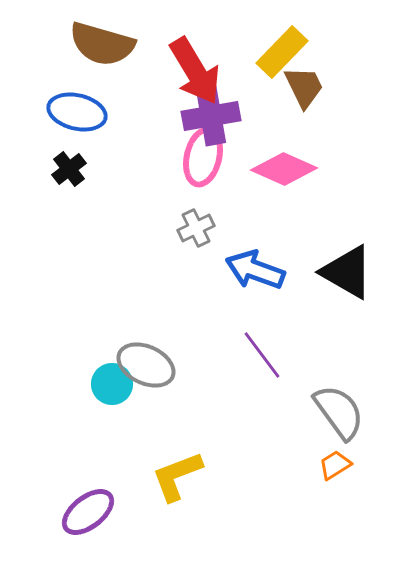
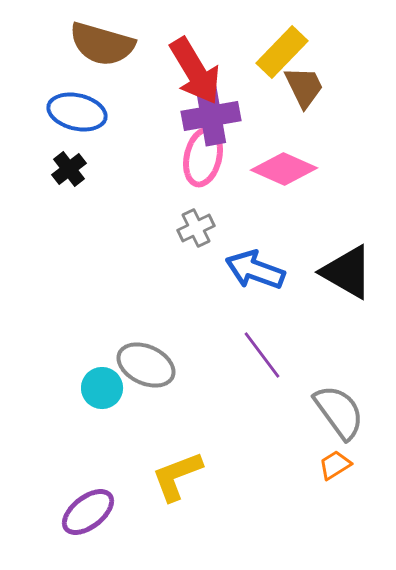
cyan circle: moved 10 px left, 4 px down
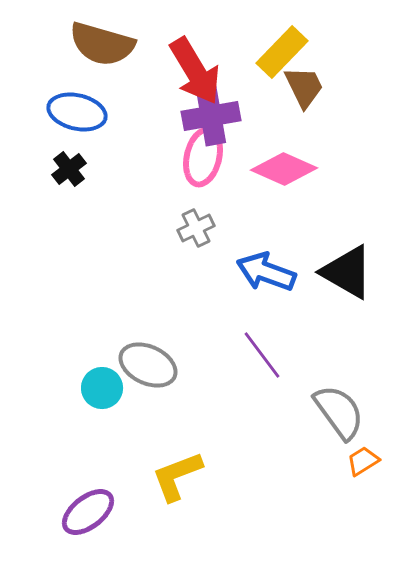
blue arrow: moved 11 px right, 2 px down
gray ellipse: moved 2 px right
orange trapezoid: moved 28 px right, 4 px up
